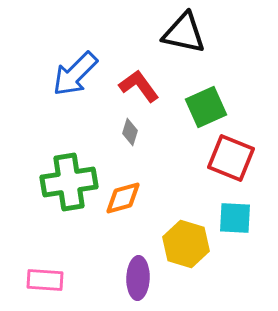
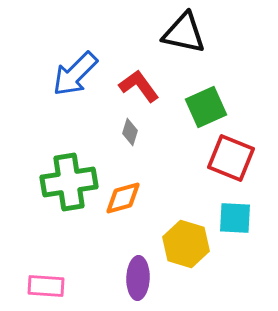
pink rectangle: moved 1 px right, 6 px down
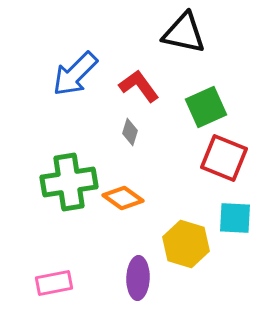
red square: moved 7 px left
orange diamond: rotated 51 degrees clockwise
pink rectangle: moved 8 px right, 3 px up; rotated 15 degrees counterclockwise
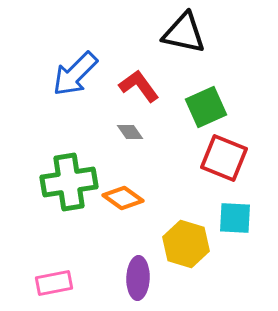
gray diamond: rotated 52 degrees counterclockwise
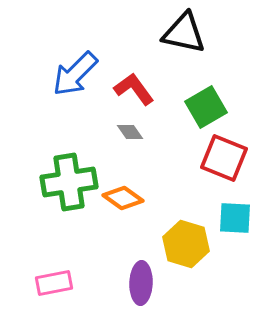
red L-shape: moved 5 px left, 3 px down
green square: rotated 6 degrees counterclockwise
purple ellipse: moved 3 px right, 5 px down
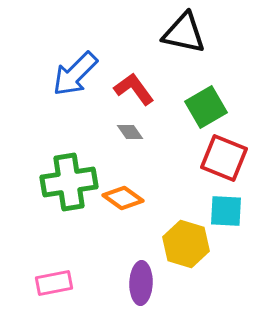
cyan square: moved 9 px left, 7 px up
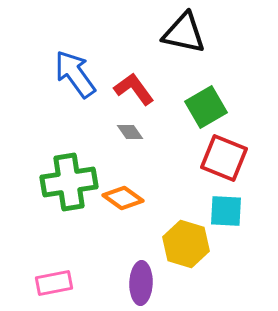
blue arrow: rotated 99 degrees clockwise
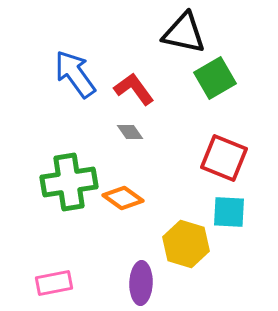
green square: moved 9 px right, 29 px up
cyan square: moved 3 px right, 1 px down
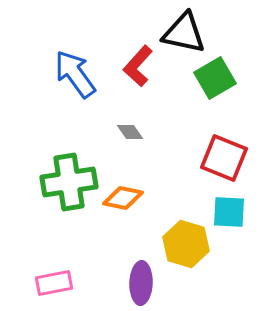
red L-shape: moved 4 px right, 23 px up; rotated 102 degrees counterclockwise
orange diamond: rotated 24 degrees counterclockwise
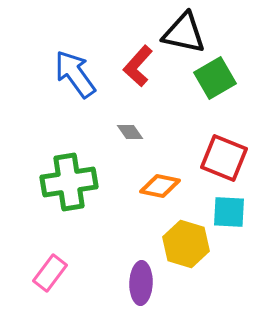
orange diamond: moved 37 px right, 12 px up
pink rectangle: moved 4 px left, 10 px up; rotated 42 degrees counterclockwise
